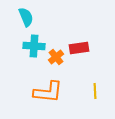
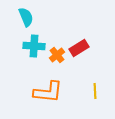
red rectangle: rotated 24 degrees counterclockwise
orange cross: moved 1 px right, 2 px up
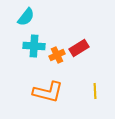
cyan semicircle: rotated 60 degrees clockwise
orange cross: rotated 14 degrees clockwise
orange L-shape: rotated 8 degrees clockwise
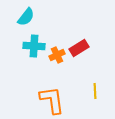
orange L-shape: moved 4 px right, 8 px down; rotated 112 degrees counterclockwise
